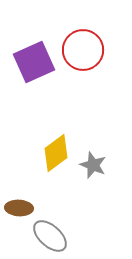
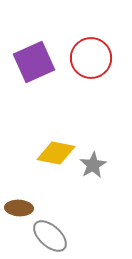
red circle: moved 8 px right, 8 px down
yellow diamond: rotated 48 degrees clockwise
gray star: rotated 20 degrees clockwise
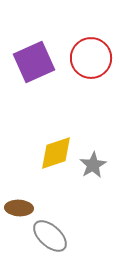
yellow diamond: rotated 30 degrees counterclockwise
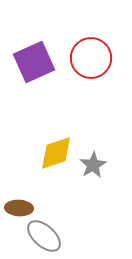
gray ellipse: moved 6 px left
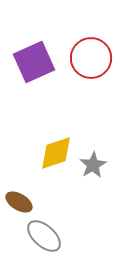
brown ellipse: moved 6 px up; rotated 28 degrees clockwise
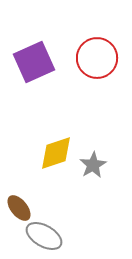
red circle: moved 6 px right
brown ellipse: moved 6 px down; rotated 20 degrees clockwise
gray ellipse: rotated 12 degrees counterclockwise
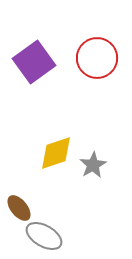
purple square: rotated 12 degrees counterclockwise
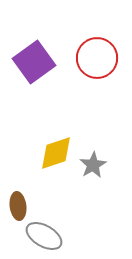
brown ellipse: moved 1 px left, 2 px up; rotated 32 degrees clockwise
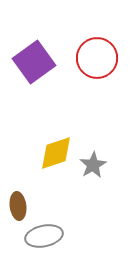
gray ellipse: rotated 42 degrees counterclockwise
